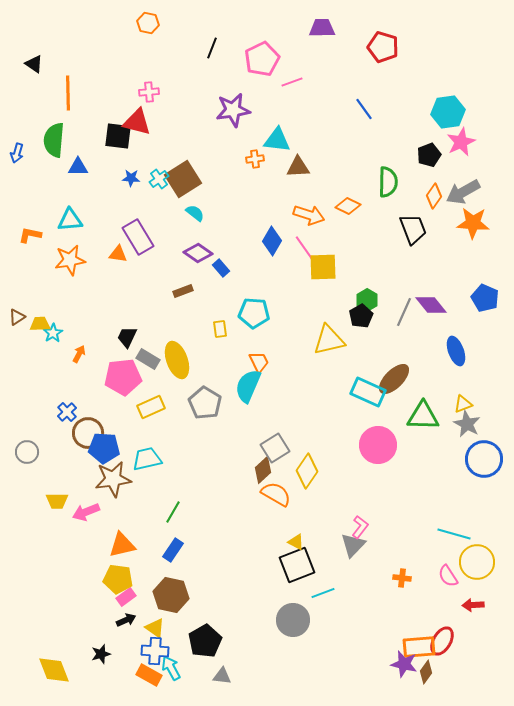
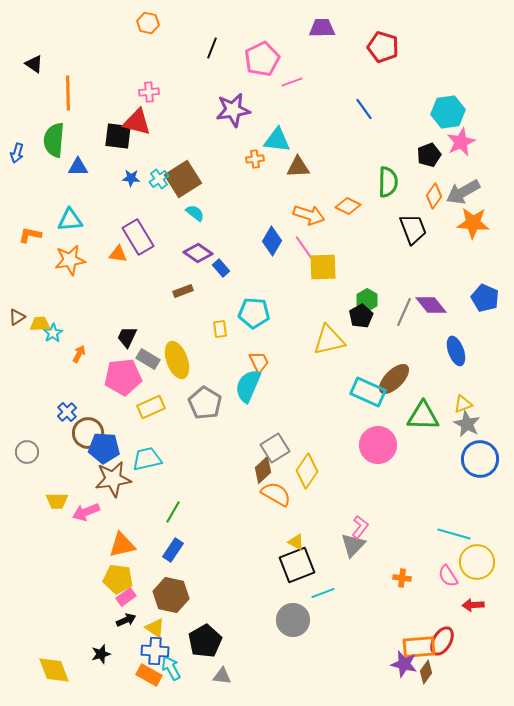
blue circle at (484, 459): moved 4 px left
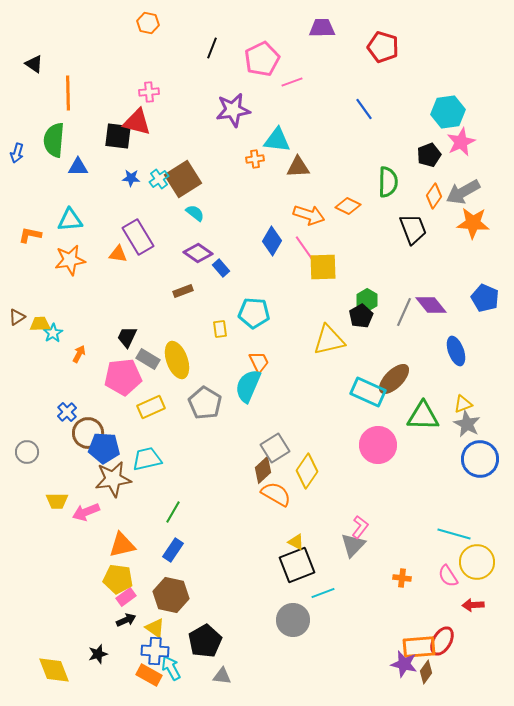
black star at (101, 654): moved 3 px left
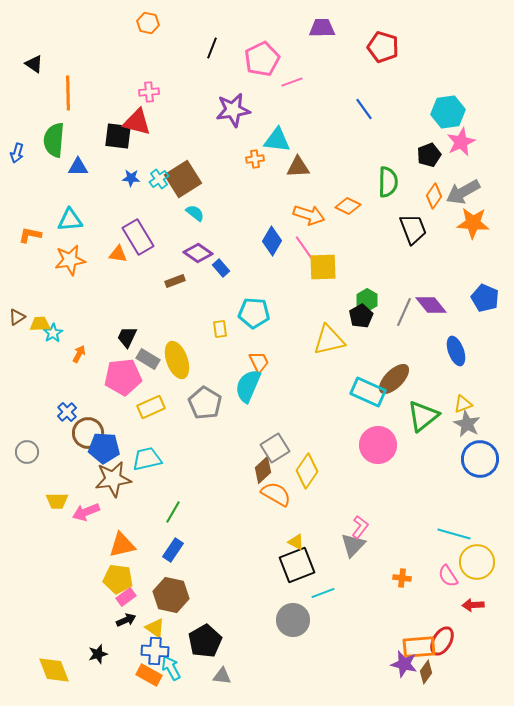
brown rectangle at (183, 291): moved 8 px left, 10 px up
green triangle at (423, 416): rotated 40 degrees counterclockwise
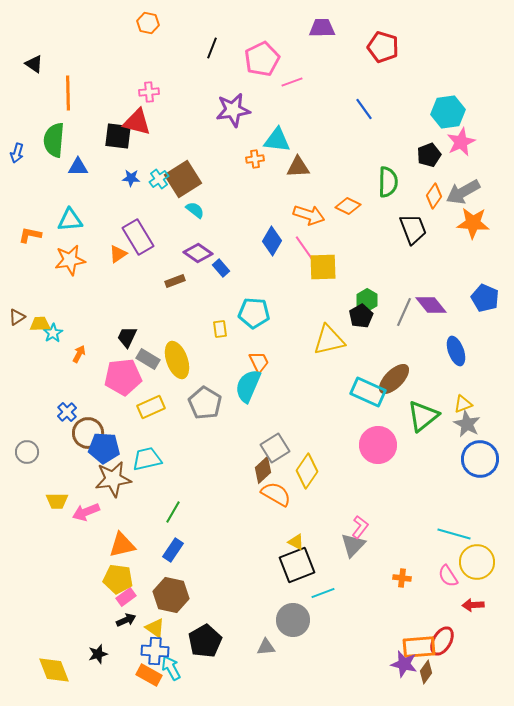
cyan semicircle at (195, 213): moved 3 px up
orange triangle at (118, 254): rotated 42 degrees counterclockwise
gray triangle at (222, 676): moved 44 px right, 29 px up; rotated 12 degrees counterclockwise
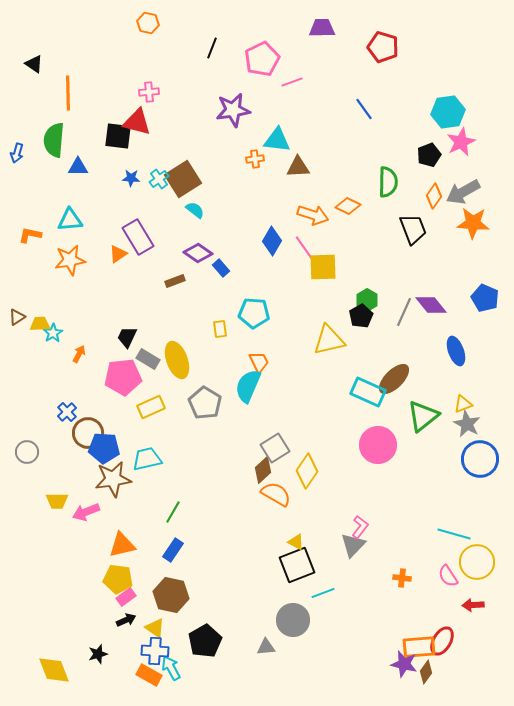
orange arrow at (309, 215): moved 4 px right
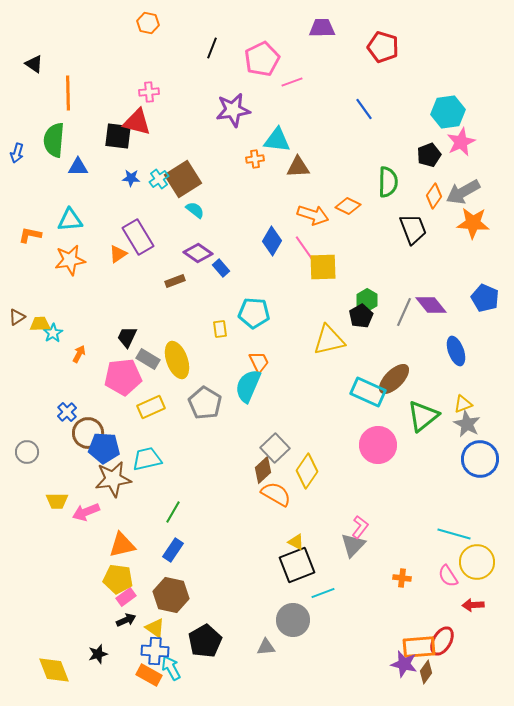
gray square at (275, 448): rotated 12 degrees counterclockwise
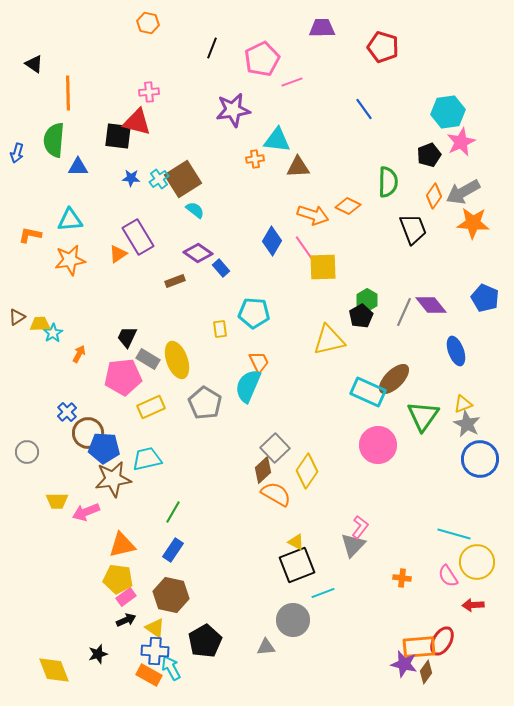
green triangle at (423, 416): rotated 16 degrees counterclockwise
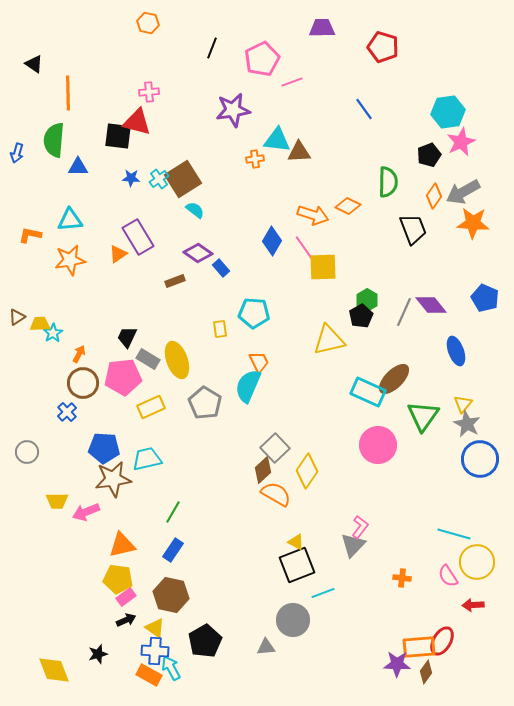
brown triangle at (298, 167): moved 1 px right, 15 px up
yellow triangle at (463, 404): rotated 30 degrees counterclockwise
brown circle at (88, 433): moved 5 px left, 50 px up
purple star at (404, 664): moved 7 px left; rotated 12 degrees counterclockwise
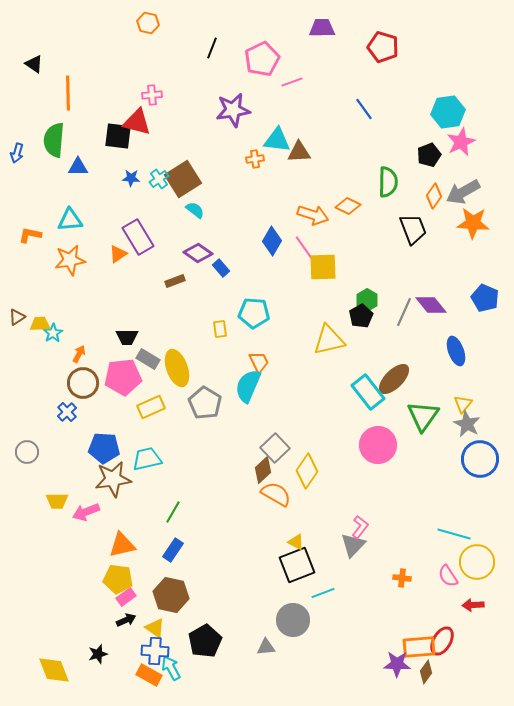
pink cross at (149, 92): moved 3 px right, 3 px down
black trapezoid at (127, 337): rotated 115 degrees counterclockwise
yellow ellipse at (177, 360): moved 8 px down
cyan rectangle at (368, 392): rotated 28 degrees clockwise
